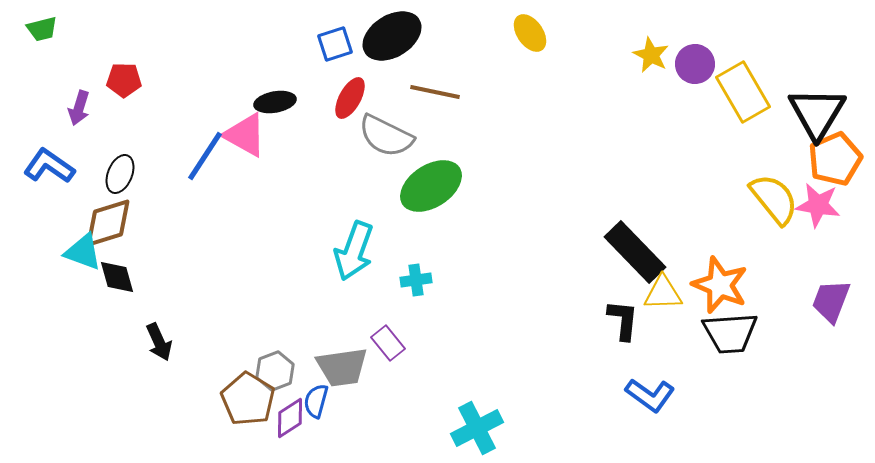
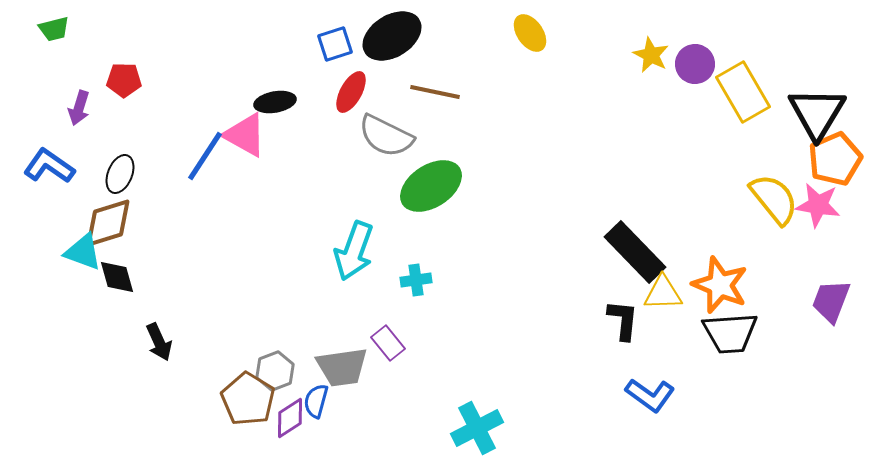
green trapezoid at (42, 29): moved 12 px right
red ellipse at (350, 98): moved 1 px right, 6 px up
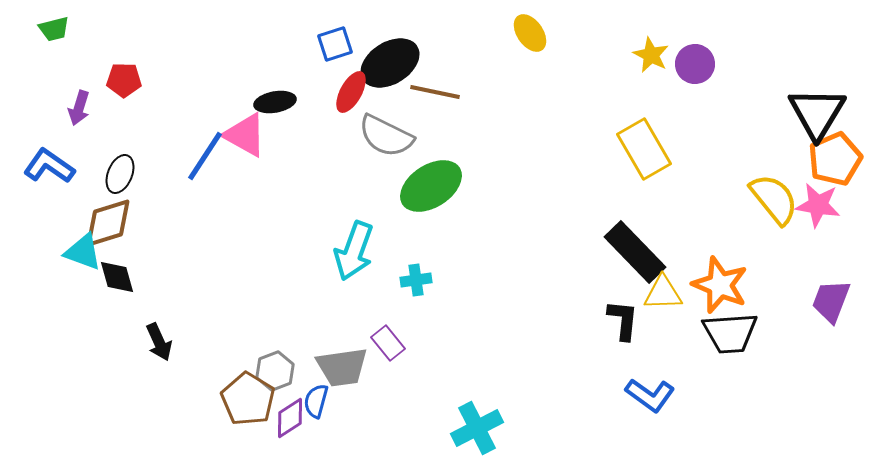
black ellipse at (392, 36): moved 2 px left, 27 px down
yellow rectangle at (743, 92): moved 99 px left, 57 px down
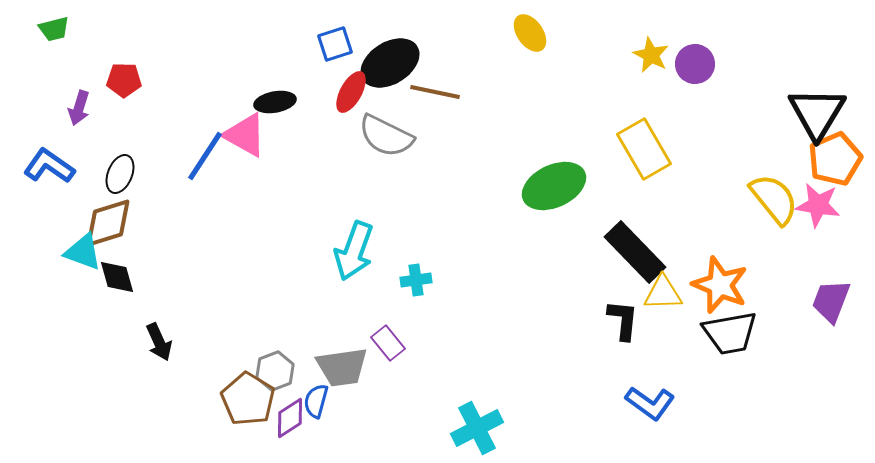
green ellipse at (431, 186): moved 123 px right; rotated 8 degrees clockwise
black trapezoid at (730, 333): rotated 6 degrees counterclockwise
blue L-shape at (650, 395): moved 8 px down
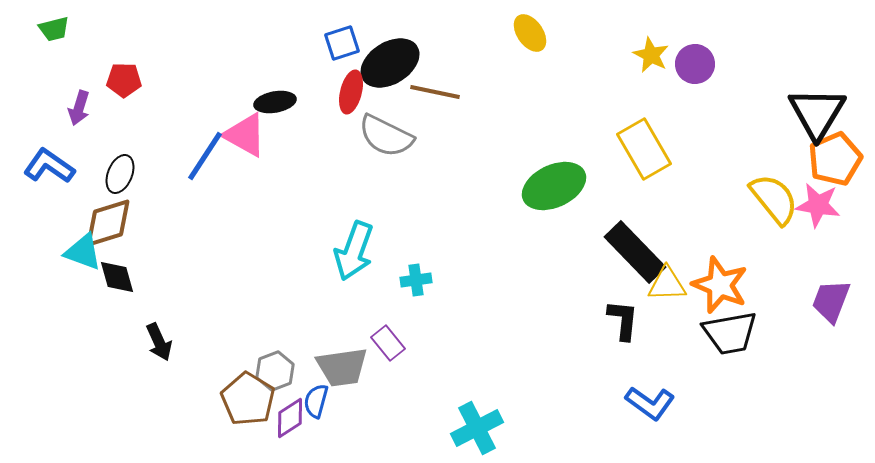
blue square at (335, 44): moved 7 px right, 1 px up
red ellipse at (351, 92): rotated 15 degrees counterclockwise
yellow triangle at (663, 293): moved 4 px right, 9 px up
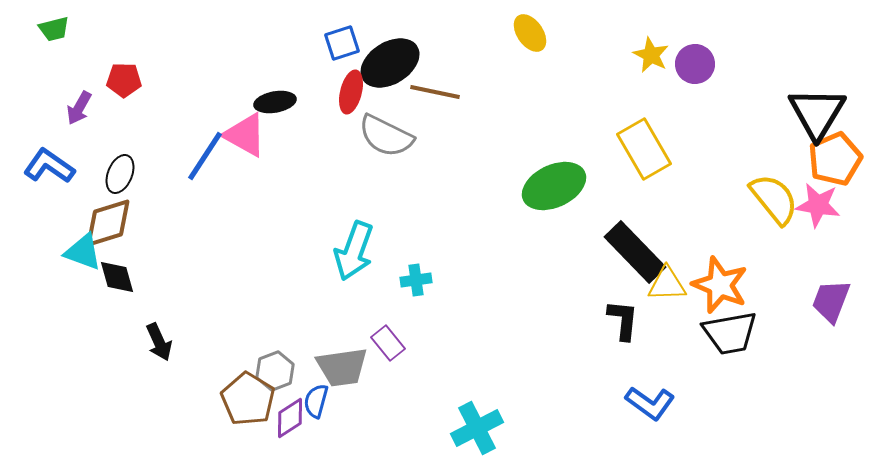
purple arrow at (79, 108): rotated 12 degrees clockwise
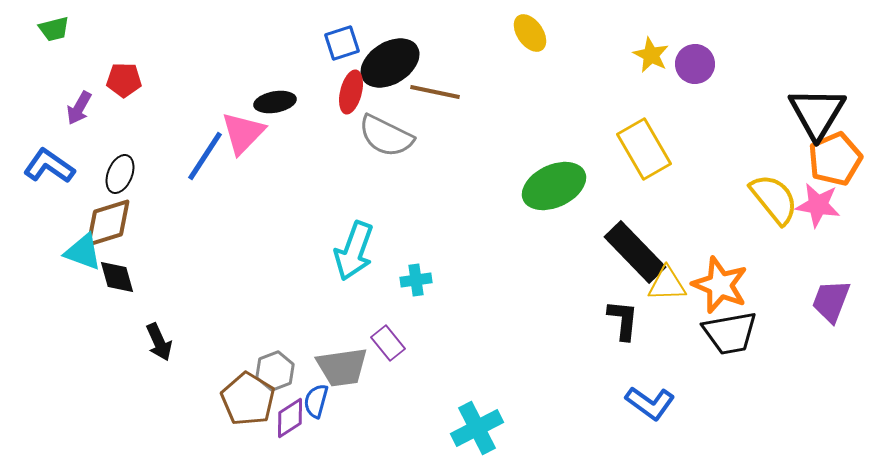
pink triangle at (245, 135): moved 2 px left, 2 px up; rotated 45 degrees clockwise
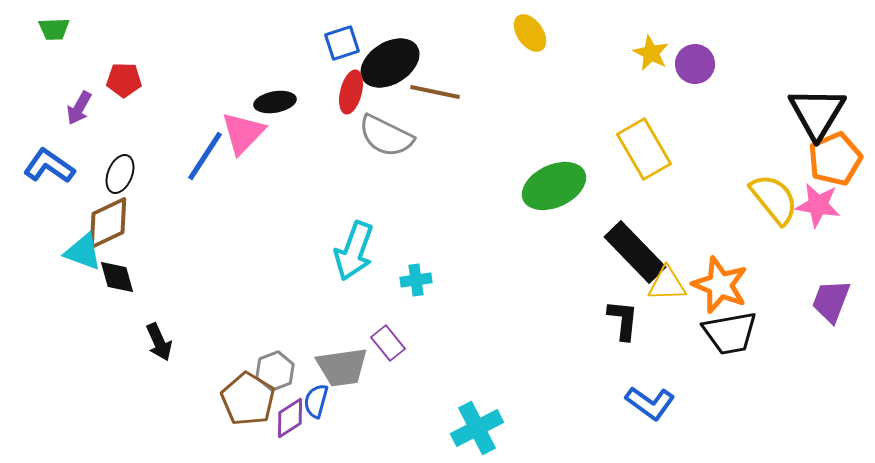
green trapezoid at (54, 29): rotated 12 degrees clockwise
yellow star at (651, 55): moved 2 px up
brown diamond at (108, 223): rotated 8 degrees counterclockwise
